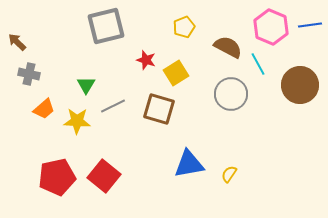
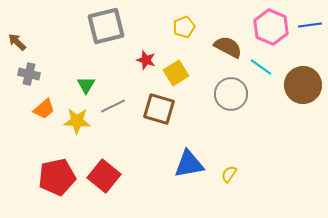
cyan line: moved 3 px right, 3 px down; rotated 25 degrees counterclockwise
brown circle: moved 3 px right
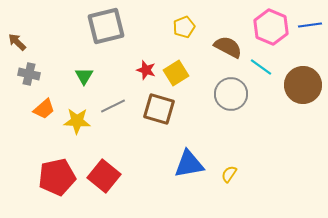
red star: moved 10 px down
green triangle: moved 2 px left, 9 px up
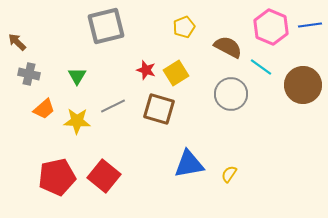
green triangle: moved 7 px left
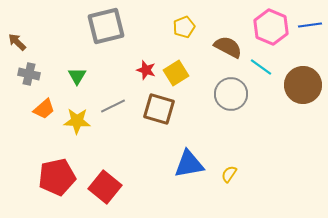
red square: moved 1 px right, 11 px down
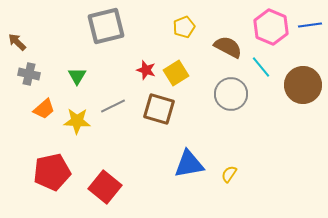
cyan line: rotated 15 degrees clockwise
red pentagon: moved 5 px left, 5 px up
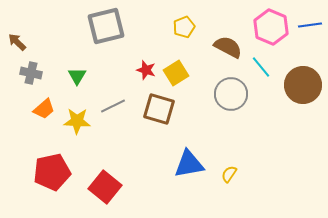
gray cross: moved 2 px right, 1 px up
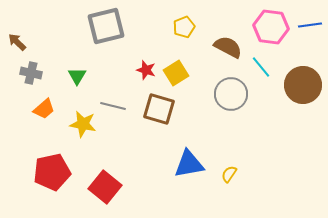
pink hexagon: rotated 16 degrees counterclockwise
gray line: rotated 40 degrees clockwise
yellow star: moved 6 px right, 3 px down; rotated 8 degrees clockwise
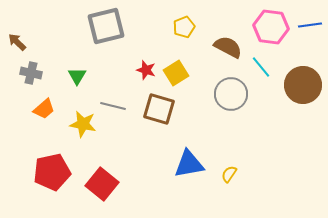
red square: moved 3 px left, 3 px up
